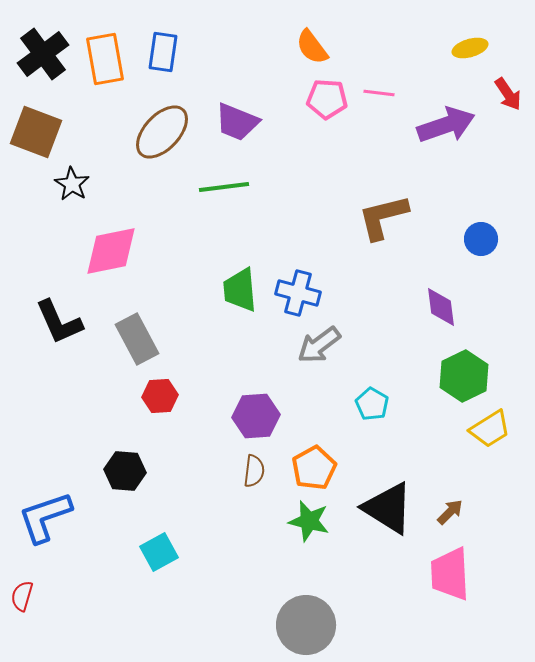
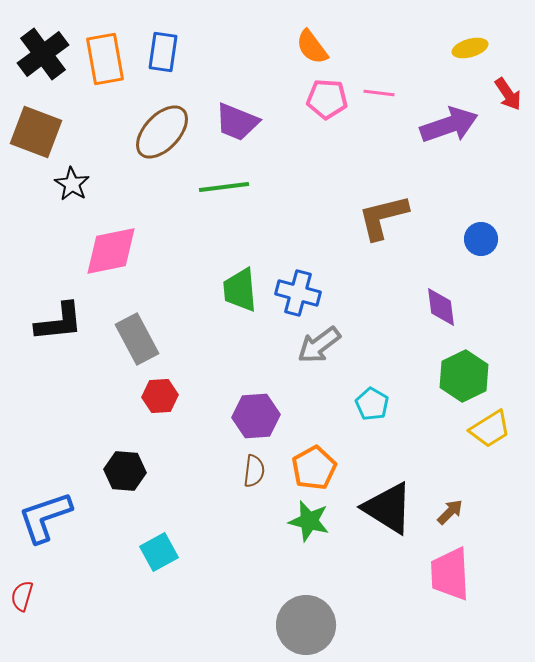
purple arrow: moved 3 px right
black L-shape: rotated 72 degrees counterclockwise
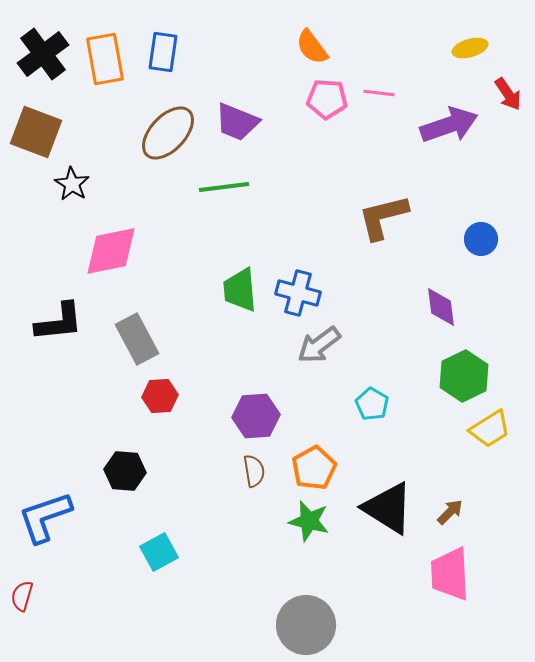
brown ellipse: moved 6 px right, 1 px down
brown semicircle: rotated 16 degrees counterclockwise
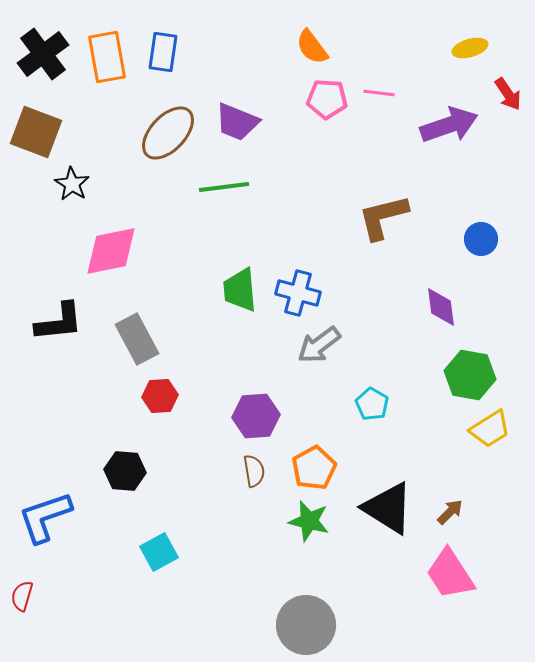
orange rectangle: moved 2 px right, 2 px up
green hexagon: moved 6 px right, 1 px up; rotated 24 degrees counterclockwise
pink trapezoid: rotated 30 degrees counterclockwise
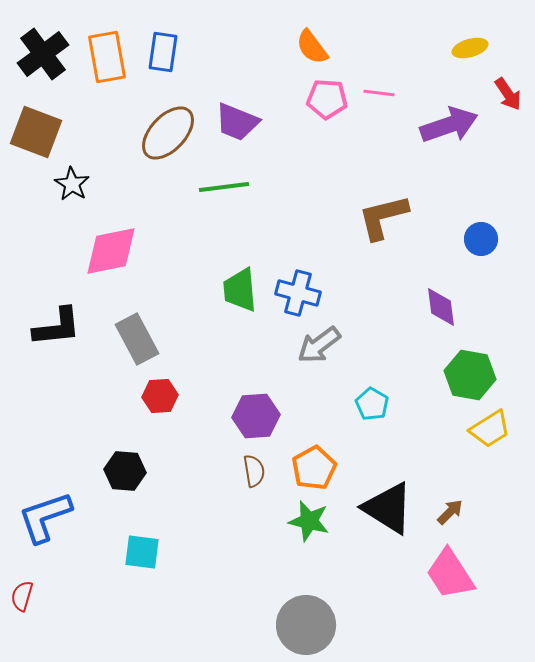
black L-shape: moved 2 px left, 5 px down
cyan square: moved 17 px left; rotated 36 degrees clockwise
